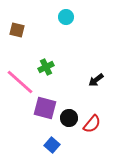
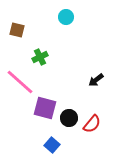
green cross: moved 6 px left, 10 px up
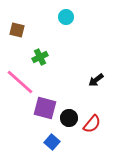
blue square: moved 3 px up
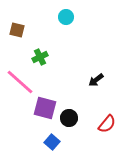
red semicircle: moved 15 px right
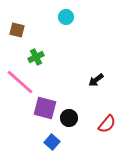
green cross: moved 4 px left
